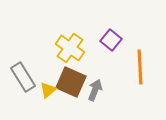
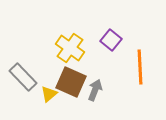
gray rectangle: rotated 12 degrees counterclockwise
yellow triangle: moved 1 px right, 4 px down
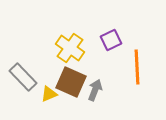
purple square: rotated 25 degrees clockwise
orange line: moved 3 px left
yellow triangle: rotated 18 degrees clockwise
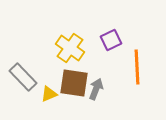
brown square: moved 3 px right, 1 px down; rotated 16 degrees counterclockwise
gray arrow: moved 1 px right, 1 px up
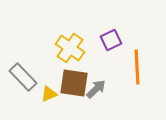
gray arrow: rotated 25 degrees clockwise
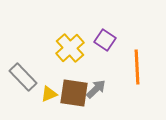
purple square: moved 6 px left; rotated 30 degrees counterclockwise
yellow cross: rotated 12 degrees clockwise
brown square: moved 10 px down
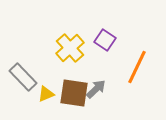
orange line: rotated 28 degrees clockwise
yellow triangle: moved 3 px left
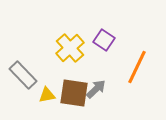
purple square: moved 1 px left
gray rectangle: moved 2 px up
yellow triangle: moved 1 px right, 1 px down; rotated 12 degrees clockwise
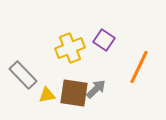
yellow cross: rotated 20 degrees clockwise
orange line: moved 2 px right
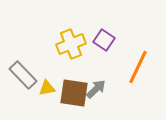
yellow cross: moved 1 px right, 4 px up
orange line: moved 1 px left
yellow triangle: moved 7 px up
